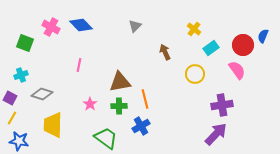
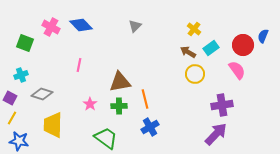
brown arrow: moved 23 px right; rotated 35 degrees counterclockwise
blue cross: moved 9 px right, 1 px down
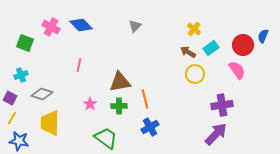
yellow trapezoid: moved 3 px left, 2 px up
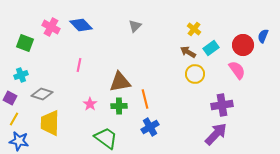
yellow line: moved 2 px right, 1 px down
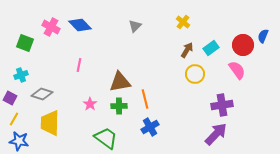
blue diamond: moved 1 px left
yellow cross: moved 11 px left, 7 px up
brown arrow: moved 1 px left, 2 px up; rotated 91 degrees clockwise
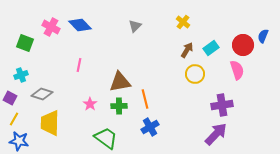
pink semicircle: rotated 18 degrees clockwise
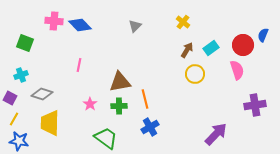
pink cross: moved 3 px right, 6 px up; rotated 24 degrees counterclockwise
blue semicircle: moved 1 px up
purple cross: moved 33 px right
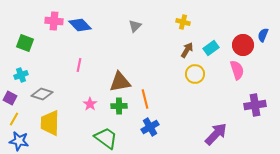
yellow cross: rotated 24 degrees counterclockwise
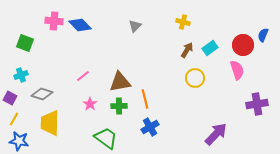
cyan rectangle: moved 1 px left
pink line: moved 4 px right, 11 px down; rotated 40 degrees clockwise
yellow circle: moved 4 px down
purple cross: moved 2 px right, 1 px up
